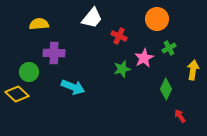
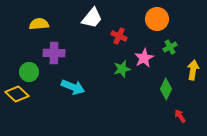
green cross: moved 1 px right, 1 px up
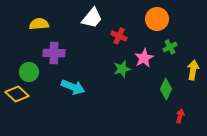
red arrow: rotated 48 degrees clockwise
